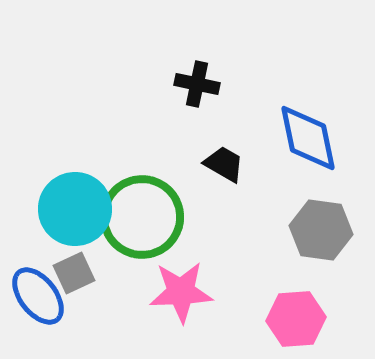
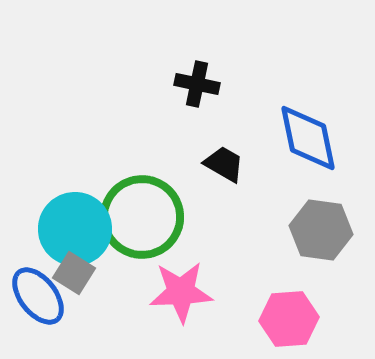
cyan circle: moved 20 px down
gray square: rotated 33 degrees counterclockwise
pink hexagon: moved 7 px left
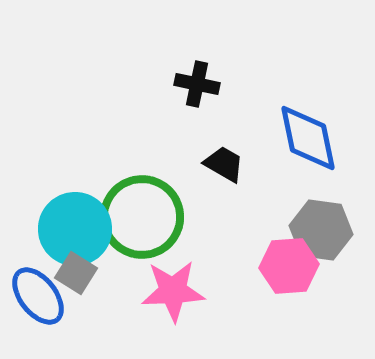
gray square: moved 2 px right
pink star: moved 8 px left, 1 px up
pink hexagon: moved 53 px up
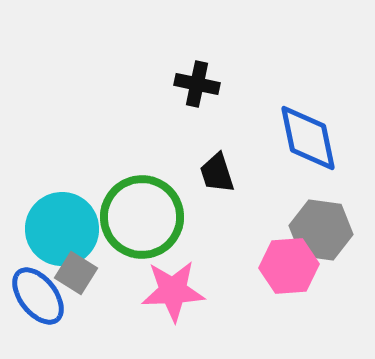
black trapezoid: moved 7 px left, 9 px down; rotated 138 degrees counterclockwise
cyan circle: moved 13 px left
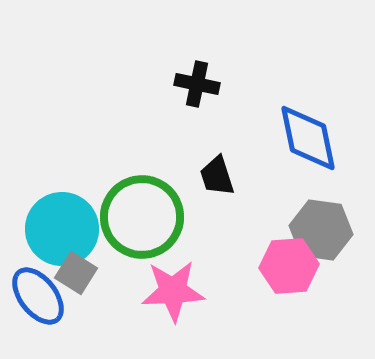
black trapezoid: moved 3 px down
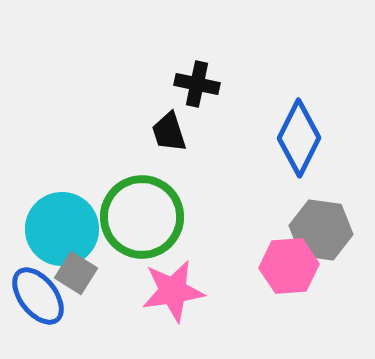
blue diamond: moved 9 px left; rotated 38 degrees clockwise
black trapezoid: moved 48 px left, 44 px up
pink star: rotated 6 degrees counterclockwise
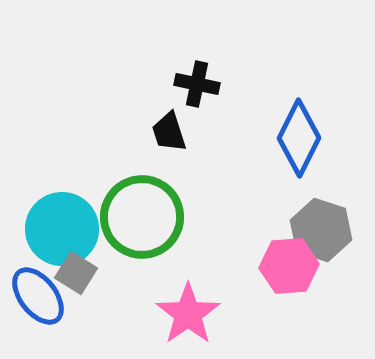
gray hexagon: rotated 10 degrees clockwise
pink star: moved 15 px right, 23 px down; rotated 26 degrees counterclockwise
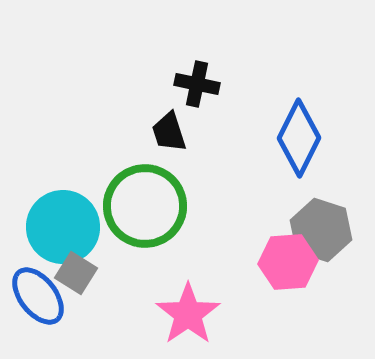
green circle: moved 3 px right, 11 px up
cyan circle: moved 1 px right, 2 px up
pink hexagon: moved 1 px left, 4 px up
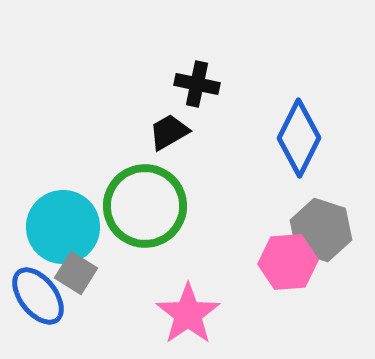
black trapezoid: rotated 78 degrees clockwise
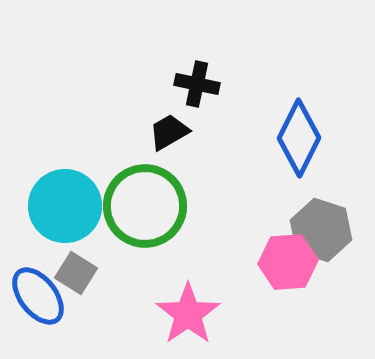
cyan circle: moved 2 px right, 21 px up
